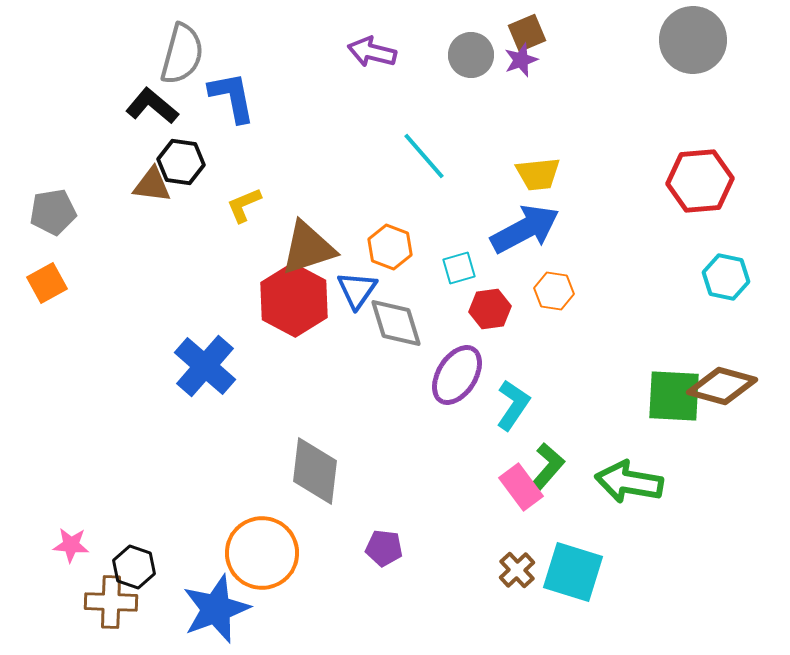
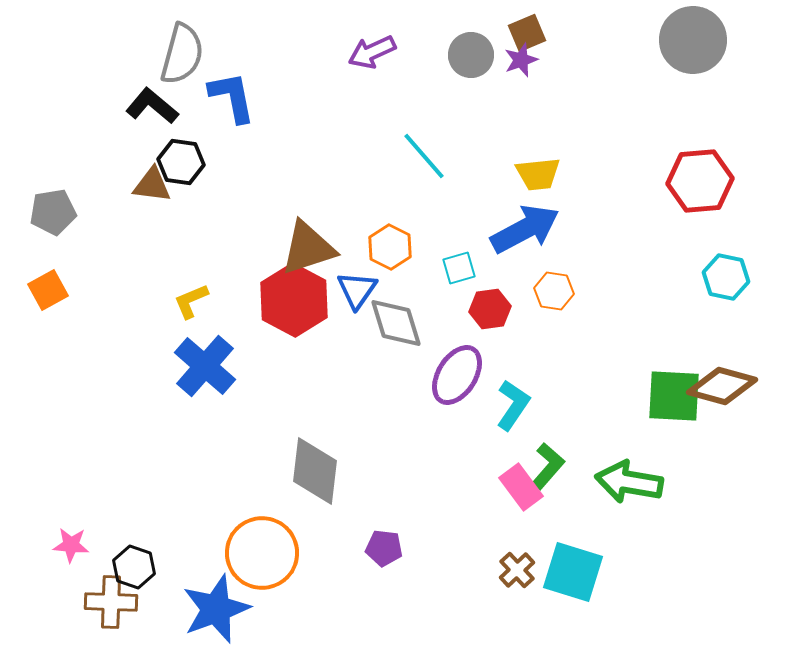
purple arrow at (372, 52): rotated 39 degrees counterclockwise
yellow L-shape at (244, 205): moved 53 px left, 96 px down
orange hexagon at (390, 247): rotated 6 degrees clockwise
orange square at (47, 283): moved 1 px right, 7 px down
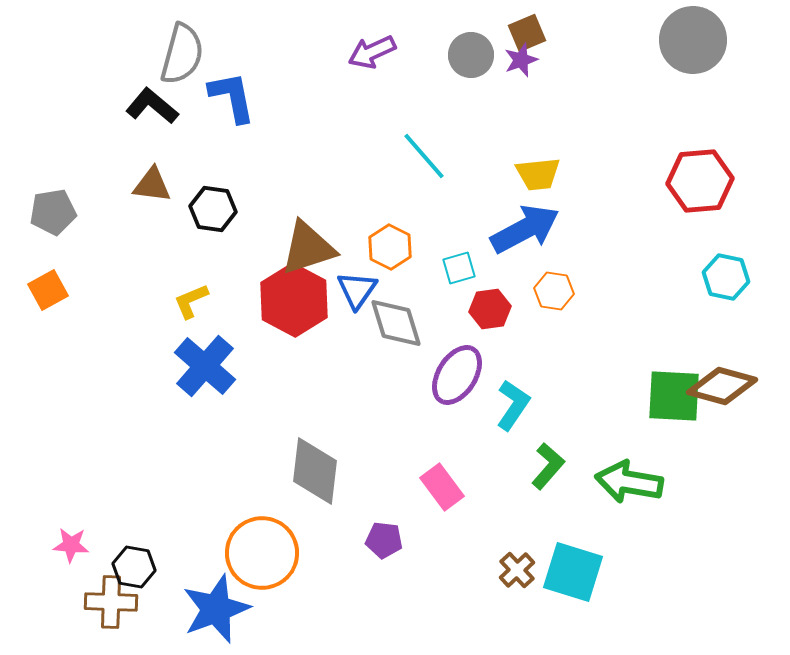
black hexagon at (181, 162): moved 32 px right, 47 px down
pink rectangle at (521, 487): moved 79 px left
purple pentagon at (384, 548): moved 8 px up
black hexagon at (134, 567): rotated 9 degrees counterclockwise
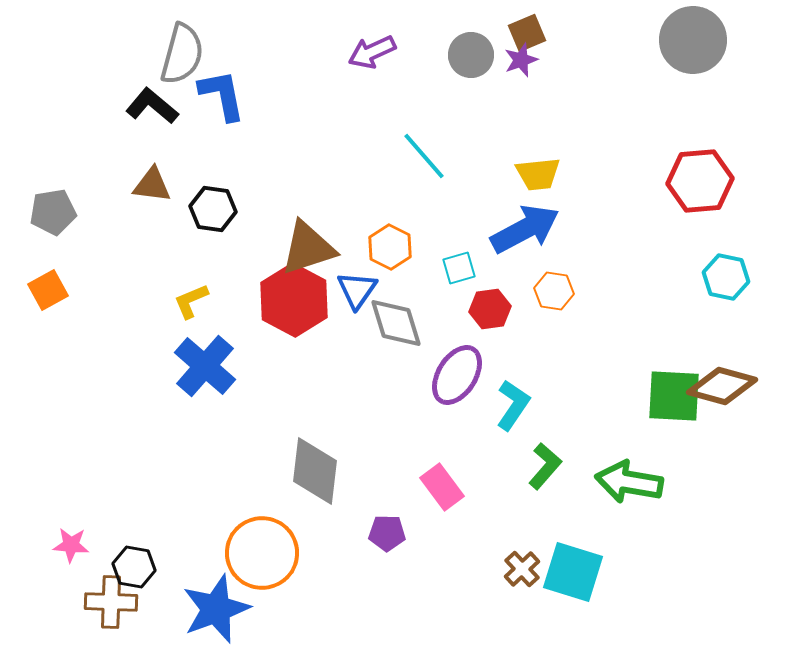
blue L-shape at (232, 97): moved 10 px left, 2 px up
green L-shape at (548, 466): moved 3 px left
purple pentagon at (384, 540): moved 3 px right, 7 px up; rotated 6 degrees counterclockwise
brown cross at (517, 570): moved 5 px right, 1 px up
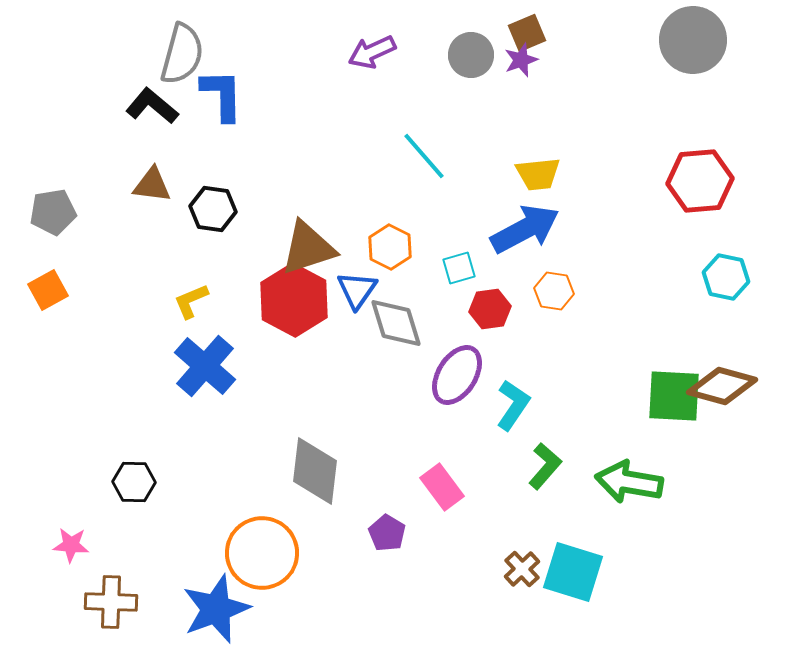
blue L-shape at (222, 95): rotated 10 degrees clockwise
purple pentagon at (387, 533): rotated 30 degrees clockwise
black hexagon at (134, 567): moved 85 px up; rotated 9 degrees counterclockwise
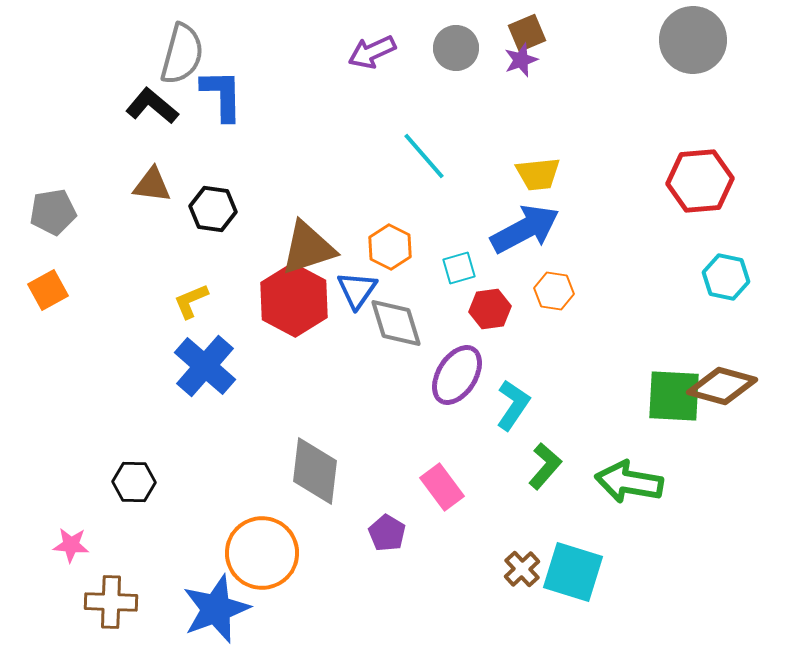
gray circle at (471, 55): moved 15 px left, 7 px up
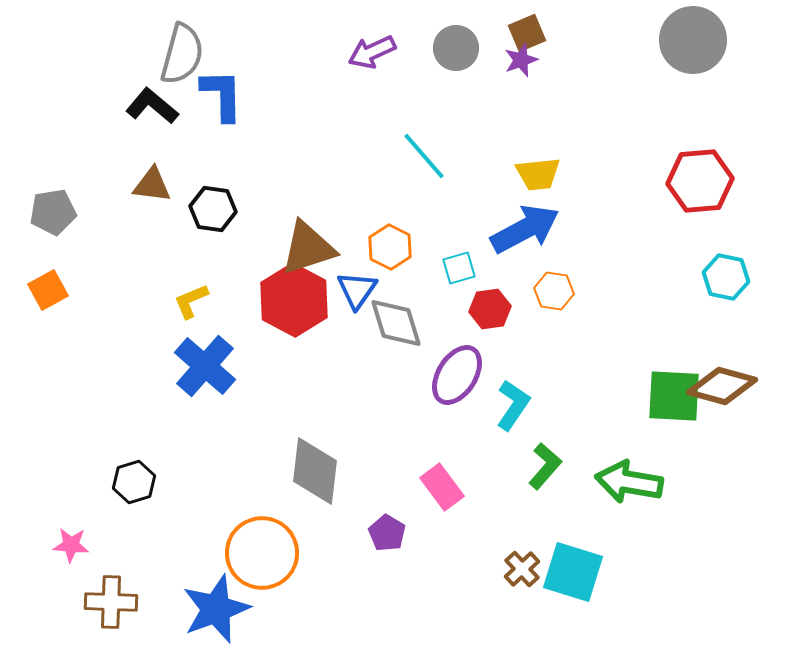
black hexagon at (134, 482): rotated 18 degrees counterclockwise
